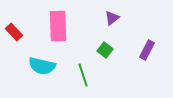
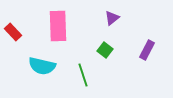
red rectangle: moved 1 px left
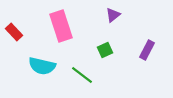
purple triangle: moved 1 px right, 3 px up
pink rectangle: moved 3 px right; rotated 16 degrees counterclockwise
red rectangle: moved 1 px right
green square: rotated 28 degrees clockwise
green line: moved 1 px left; rotated 35 degrees counterclockwise
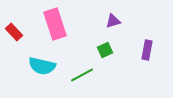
purple triangle: moved 6 px down; rotated 21 degrees clockwise
pink rectangle: moved 6 px left, 2 px up
purple rectangle: rotated 18 degrees counterclockwise
green line: rotated 65 degrees counterclockwise
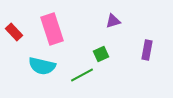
pink rectangle: moved 3 px left, 5 px down
green square: moved 4 px left, 4 px down
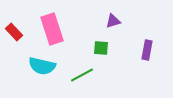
green square: moved 6 px up; rotated 28 degrees clockwise
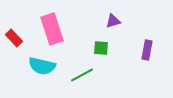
red rectangle: moved 6 px down
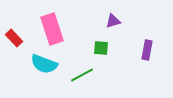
cyan semicircle: moved 2 px right, 2 px up; rotated 8 degrees clockwise
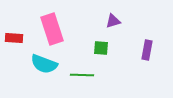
red rectangle: rotated 42 degrees counterclockwise
green line: rotated 30 degrees clockwise
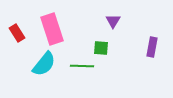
purple triangle: rotated 42 degrees counterclockwise
red rectangle: moved 3 px right, 5 px up; rotated 54 degrees clockwise
purple rectangle: moved 5 px right, 3 px up
cyan semicircle: rotated 72 degrees counterclockwise
green line: moved 9 px up
